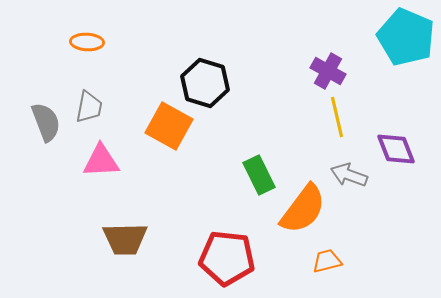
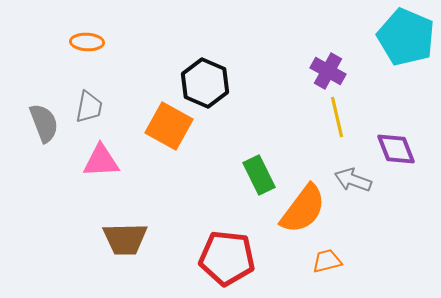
black hexagon: rotated 6 degrees clockwise
gray semicircle: moved 2 px left, 1 px down
gray arrow: moved 4 px right, 5 px down
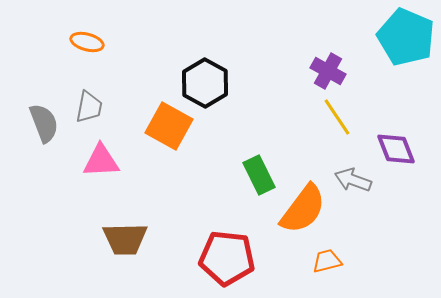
orange ellipse: rotated 12 degrees clockwise
black hexagon: rotated 6 degrees clockwise
yellow line: rotated 21 degrees counterclockwise
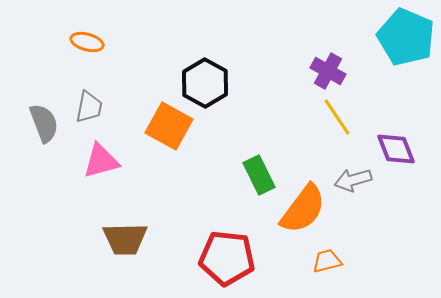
pink triangle: rotated 12 degrees counterclockwise
gray arrow: rotated 36 degrees counterclockwise
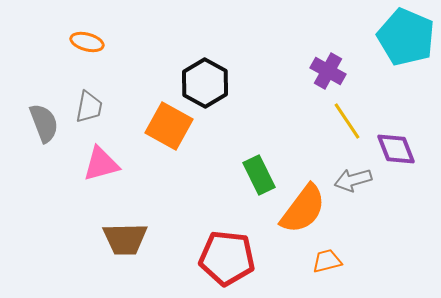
yellow line: moved 10 px right, 4 px down
pink triangle: moved 3 px down
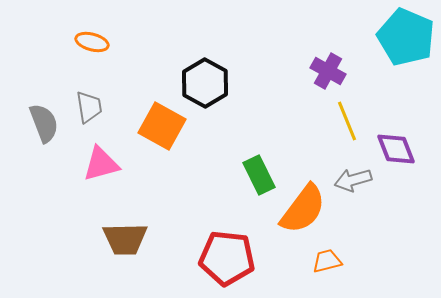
orange ellipse: moved 5 px right
gray trapezoid: rotated 20 degrees counterclockwise
yellow line: rotated 12 degrees clockwise
orange square: moved 7 px left
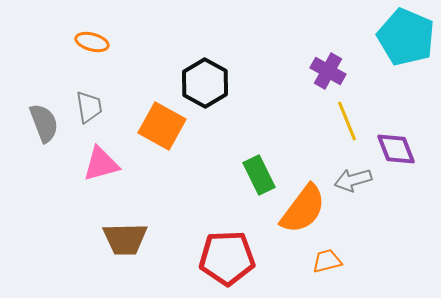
red pentagon: rotated 8 degrees counterclockwise
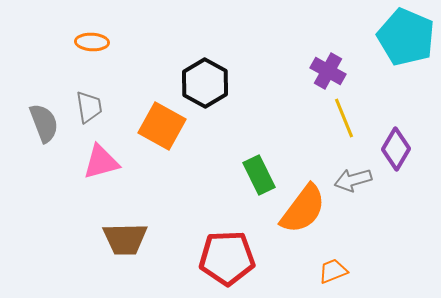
orange ellipse: rotated 12 degrees counterclockwise
yellow line: moved 3 px left, 3 px up
purple diamond: rotated 51 degrees clockwise
pink triangle: moved 2 px up
orange trapezoid: moved 6 px right, 10 px down; rotated 8 degrees counterclockwise
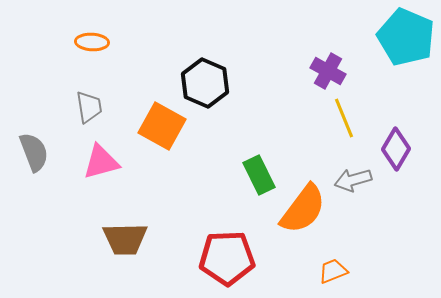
black hexagon: rotated 6 degrees counterclockwise
gray semicircle: moved 10 px left, 29 px down
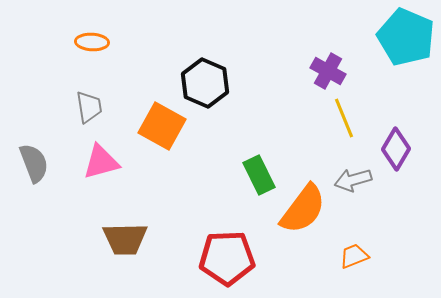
gray semicircle: moved 11 px down
orange trapezoid: moved 21 px right, 15 px up
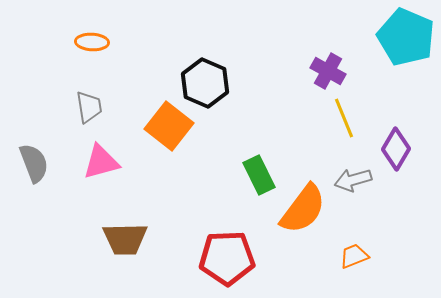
orange square: moved 7 px right; rotated 9 degrees clockwise
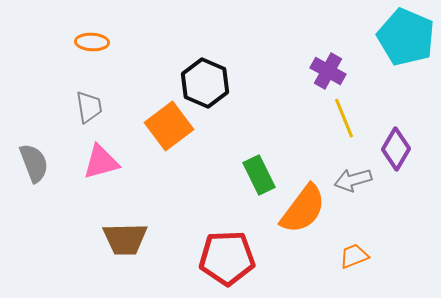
orange square: rotated 15 degrees clockwise
